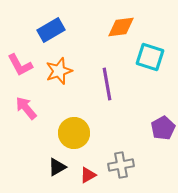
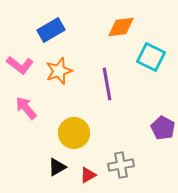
cyan square: moved 1 px right; rotated 8 degrees clockwise
pink L-shape: rotated 24 degrees counterclockwise
purple pentagon: rotated 15 degrees counterclockwise
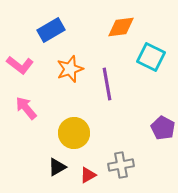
orange star: moved 11 px right, 2 px up
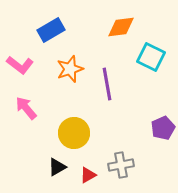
purple pentagon: rotated 20 degrees clockwise
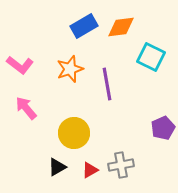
blue rectangle: moved 33 px right, 4 px up
red triangle: moved 2 px right, 5 px up
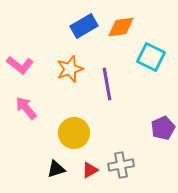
black triangle: moved 1 px left, 2 px down; rotated 12 degrees clockwise
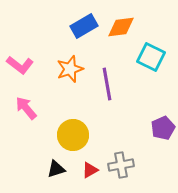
yellow circle: moved 1 px left, 2 px down
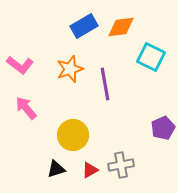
purple line: moved 2 px left
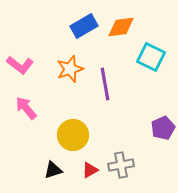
black triangle: moved 3 px left, 1 px down
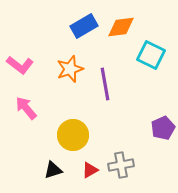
cyan square: moved 2 px up
